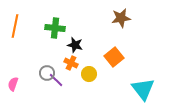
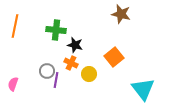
brown star: moved 4 px up; rotated 24 degrees clockwise
green cross: moved 1 px right, 2 px down
gray circle: moved 2 px up
purple line: rotated 56 degrees clockwise
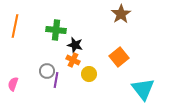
brown star: rotated 24 degrees clockwise
orange square: moved 5 px right
orange cross: moved 2 px right, 3 px up
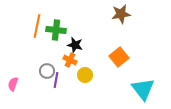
brown star: rotated 24 degrees clockwise
orange line: moved 22 px right
orange cross: moved 3 px left
yellow circle: moved 4 px left, 1 px down
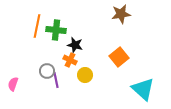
purple line: rotated 21 degrees counterclockwise
cyan triangle: rotated 10 degrees counterclockwise
